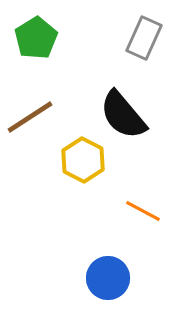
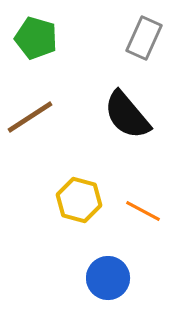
green pentagon: rotated 24 degrees counterclockwise
black semicircle: moved 4 px right
yellow hexagon: moved 4 px left, 40 px down; rotated 12 degrees counterclockwise
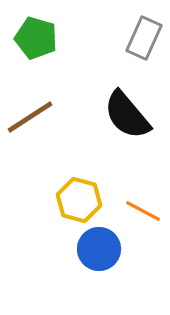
blue circle: moved 9 px left, 29 px up
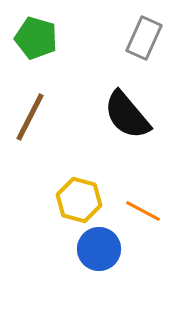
brown line: rotated 30 degrees counterclockwise
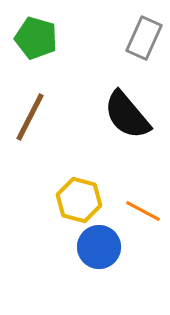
blue circle: moved 2 px up
